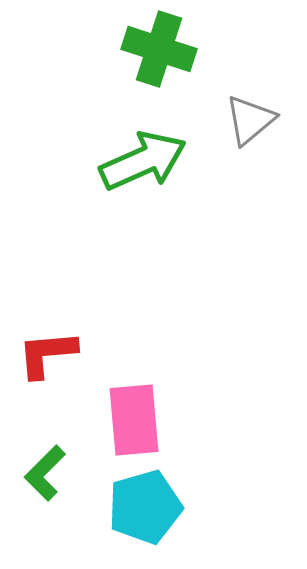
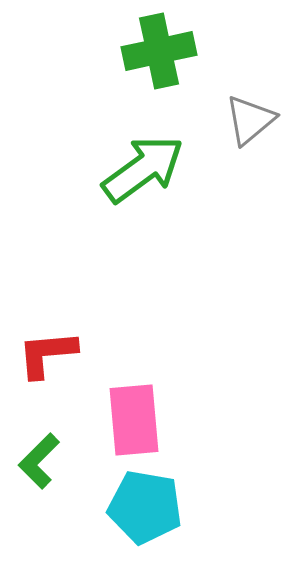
green cross: moved 2 px down; rotated 30 degrees counterclockwise
green arrow: moved 8 px down; rotated 12 degrees counterclockwise
green L-shape: moved 6 px left, 12 px up
cyan pentagon: rotated 26 degrees clockwise
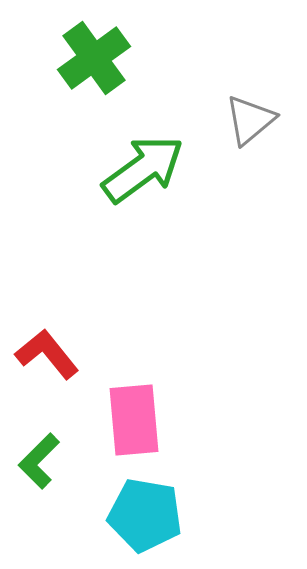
green cross: moved 65 px left, 7 px down; rotated 24 degrees counterclockwise
red L-shape: rotated 56 degrees clockwise
cyan pentagon: moved 8 px down
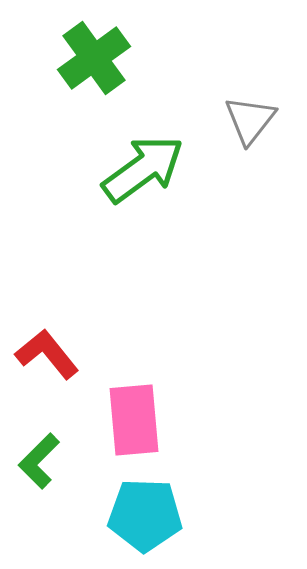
gray triangle: rotated 12 degrees counterclockwise
cyan pentagon: rotated 8 degrees counterclockwise
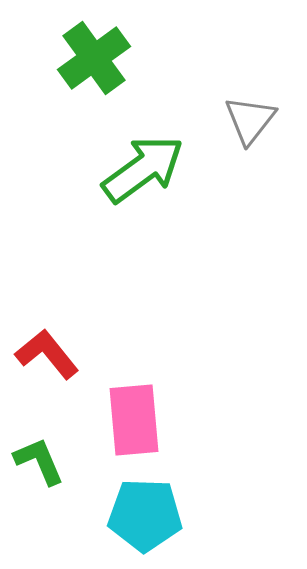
green L-shape: rotated 112 degrees clockwise
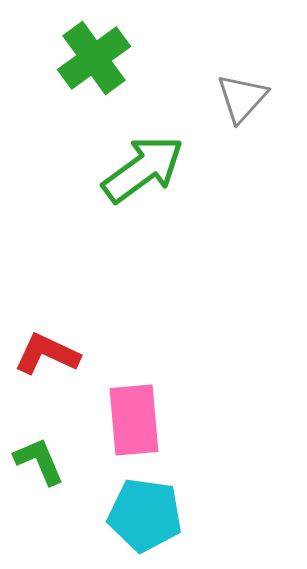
gray triangle: moved 8 px left, 22 px up; rotated 4 degrees clockwise
red L-shape: rotated 26 degrees counterclockwise
cyan pentagon: rotated 6 degrees clockwise
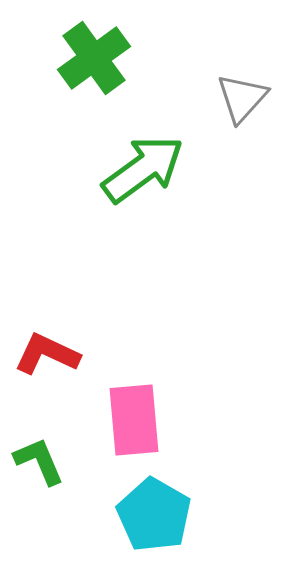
cyan pentagon: moved 9 px right; rotated 22 degrees clockwise
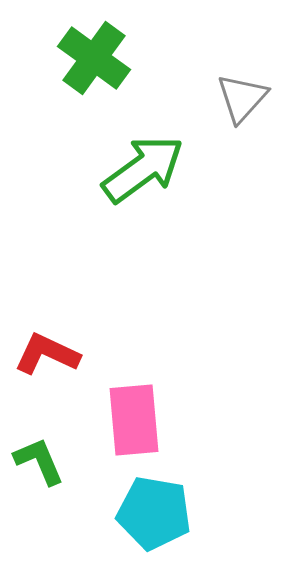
green cross: rotated 18 degrees counterclockwise
cyan pentagon: moved 2 px up; rotated 20 degrees counterclockwise
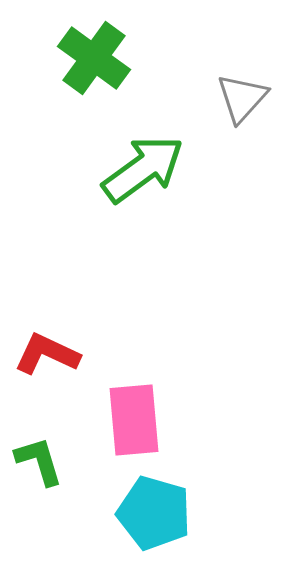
green L-shape: rotated 6 degrees clockwise
cyan pentagon: rotated 6 degrees clockwise
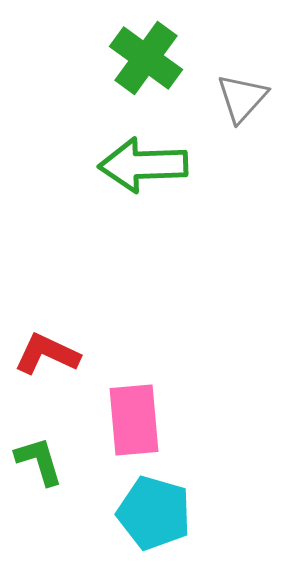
green cross: moved 52 px right
green arrow: moved 4 px up; rotated 146 degrees counterclockwise
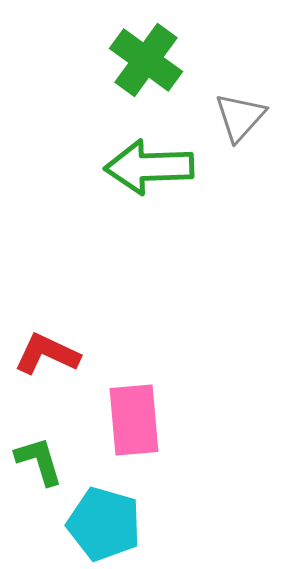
green cross: moved 2 px down
gray triangle: moved 2 px left, 19 px down
green arrow: moved 6 px right, 2 px down
cyan pentagon: moved 50 px left, 11 px down
